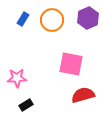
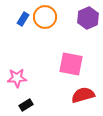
orange circle: moved 7 px left, 3 px up
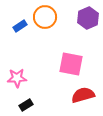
blue rectangle: moved 3 px left, 7 px down; rotated 24 degrees clockwise
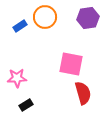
purple hexagon: rotated 15 degrees clockwise
red semicircle: moved 2 px up; rotated 90 degrees clockwise
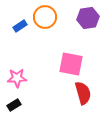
black rectangle: moved 12 px left
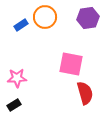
blue rectangle: moved 1 px right, 1 px up
red semicircle: moved 2 px right
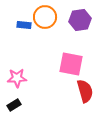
purple hexagon: moved 8 px left, 2 px down
blue rectangle: moved 3 px right; rotated 40 degrees clockwise
red semicircle: moved 2 px up
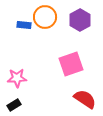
purple hexagon: rotated 20 degrees counterclockwise
pink square: rotated 30 degrees counterclockwise
red semicircle: moved 8 px down; rotated 40 degrees counterclockwise
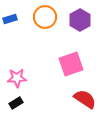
blue rectangle: moved 14 px left, 6 px up; rotated 24 degrees counterclockwise
black rectangle: moved 2 px right, 2 px up
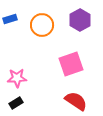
orange circle: moved 3 px left, 8 px down
red semicircle: moved 9 px left, 2 px down
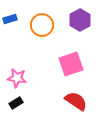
pink star: rotated 12 degrees clockwise
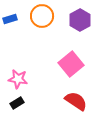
orange circle: moved 9 px up
pink square: rotated 20 degrees counterclockwise
pink star: moved 1 px right, 1 px down
black rectangle: moved 1 px right
